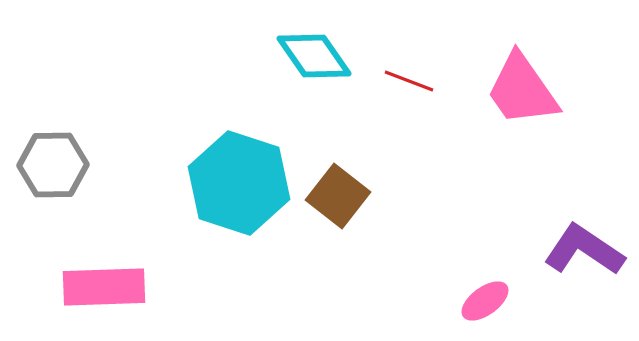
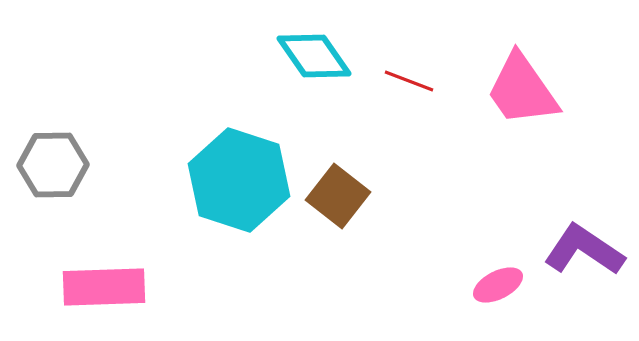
cyan hexagon: moved 3 px up
pink ellipse: moved 13 px right, 16 px up; rotated 9 degrees clockwise
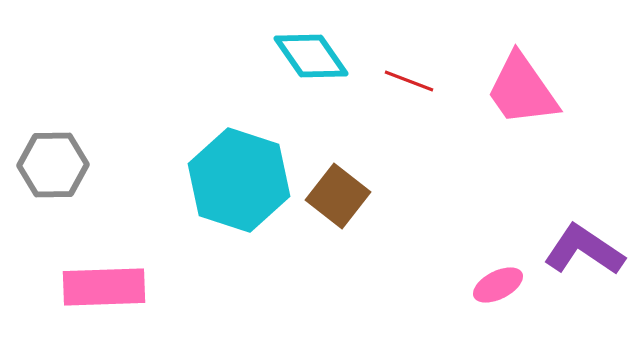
cyan diamond: moved 3 px left
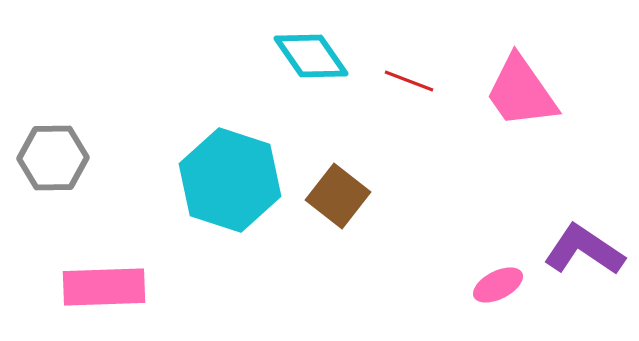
pink trapezoid: moved 1 px left, 2 px down
gray hexagon: moved 7 px up
cyan hexagon: moved 9 px left
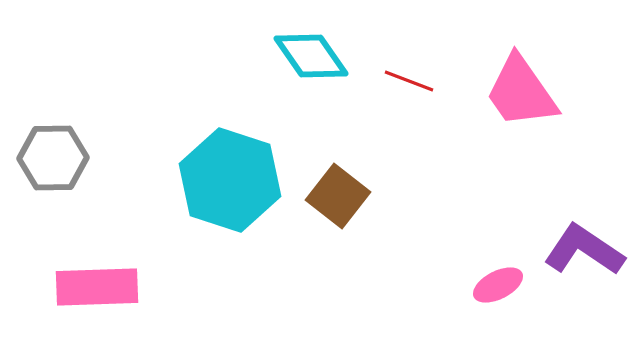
pink rectangle: moved 7 px left
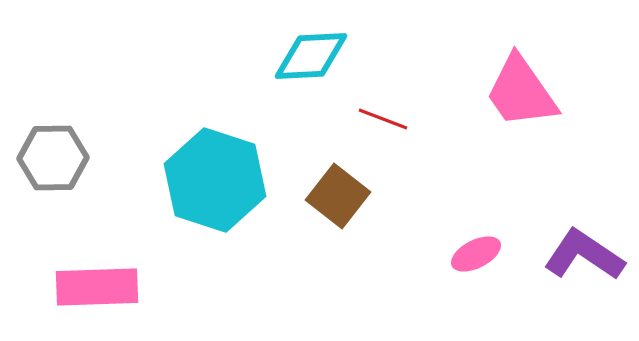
cyan diamond: rotated 58 degrees counterclockwise
red line: moved 26 px left, 38 px down
cyan hexagon: moved 15 px left
purple L-shape: moved 5 px down
pink ellipse: moved 22 px left, 31 px up
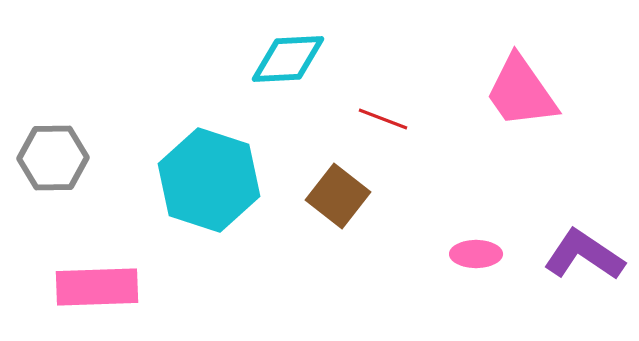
cyan diamond: moved 23 px left, 3 px down
cyan hexagon: moved 6 px left
pink ellipse: rotated 27 degrees clockwise
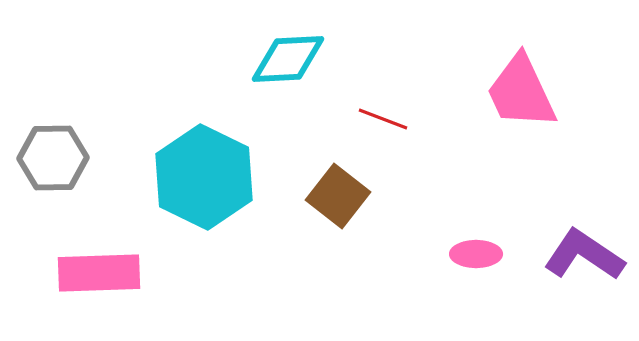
pink trapezoid: rotated 10 degrees clockwise
cyan hexagon: moved 5 px left, 3 px up; rotated 8 degrees clockwise
pink rectangle: moved 2 px right, 14 px up
